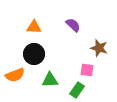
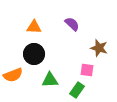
purple semicircle: moved 1 px left, 1 px up
orange semicircle: moved 2 px left
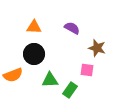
purple semicircle: moved 4 px down; rotated 14 degrees counterclockwise
brown star: moved 2 px left
green rectangle: moved 7 px left
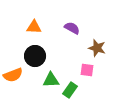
black circle: moved 1 px right, 2 px down
green triangle: moved 1 px right
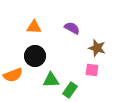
pink square: moved 5 px right
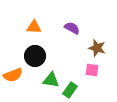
green triangle: rotated 12 degrees clockwise
